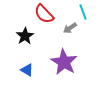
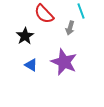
cyan line: moved 2 px left, 1 px up
gray arrow: rotated 40 degrees counterclockwise
purple star: rotated 8 degrees counterclockwise
blue triangle: moved 4 px right, 5 px up
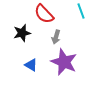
gray arrow: moved 14 px left, 9 px down
black star: moved 3 px left, 3 px up; rotated 18 degrees clockwise
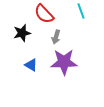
purple star: rotated 24 degrees counterclockwise
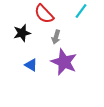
cyan line: rotated 56 degrees clockwise
purple star: rotated 24 degrees clockwise
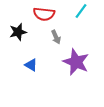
red semicircle: rotated 40 degrees counterclockwise
black star: moved 4 px left, 1 px up
gray arrow: rotated 40 degrees counterclockwise
purple star: moved 12 px right
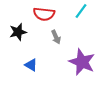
purple star: moved 6 px right
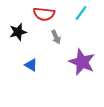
cyan line: moved 2 px down
